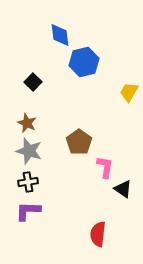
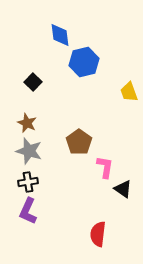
yellow trapezoid: rotated 50 degrees counterclockwise
purple L-shape: rotated 68 degrees counterclockwise
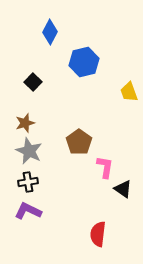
blue diamond: moved 10 px left, 3 px up; rotated 35 degrees clockwise
brown star: moved 2 px left; rotated 30 degrees clockwise
gray star: rotated 8 degrees clockwise
purple L-shape: rotated 92 degrees clockwise
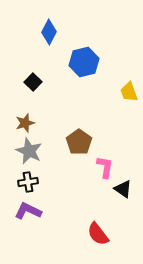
blue diamond: moved 1 px left
red semicircle: rotated 45 degrees counterclockwise
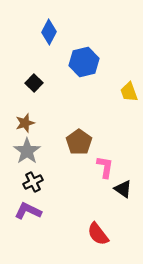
black square: moved 1 px right, 1 px down
gray star: moved 2 px left; rotated 12 degrees clockwise
black cross: moved 5 px right; rotated 18 degrees counterclockwise
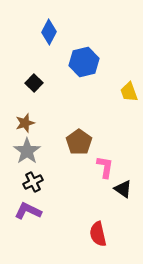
red semicircle: rotated 25 degrees clockwise
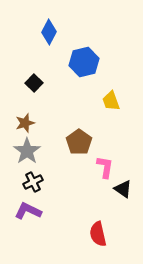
yellow trapezoid: moved 18 px left, 9 px down
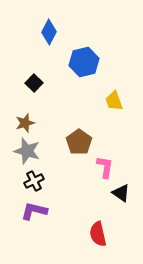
yellow trapezoid: moved 3 px right
gray star: rotated 20 degrees counterclockwise
black cross: moved 1 px right, 1 px up
black triangle: moved 2 px left, 4 px down
purple L-shape: moved 6 px right; rotated 12 degrees counterclockwise
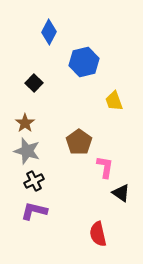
brown star: rotated 18 degrees counterclockwise
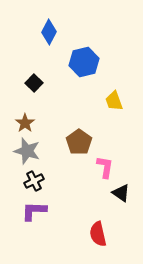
purple L-shape: rotated 12 degrees counterclockwise
